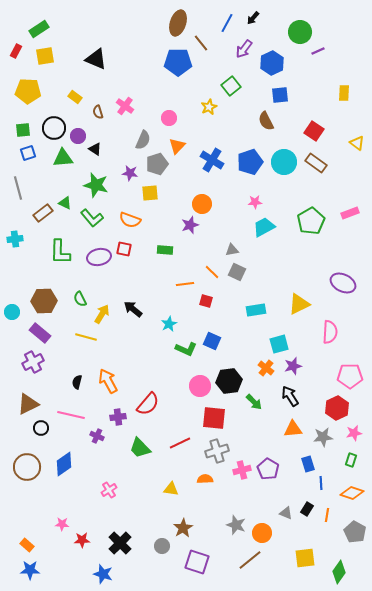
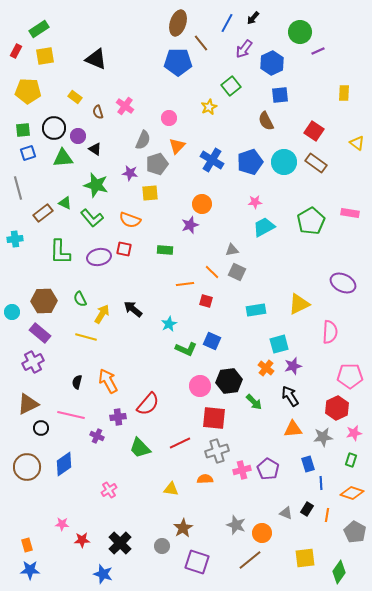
pink rectangle at (350, 213): rotated 30 degrees clockwise
orange rectangle at (27, 545): rotated 32 degrees clockwise
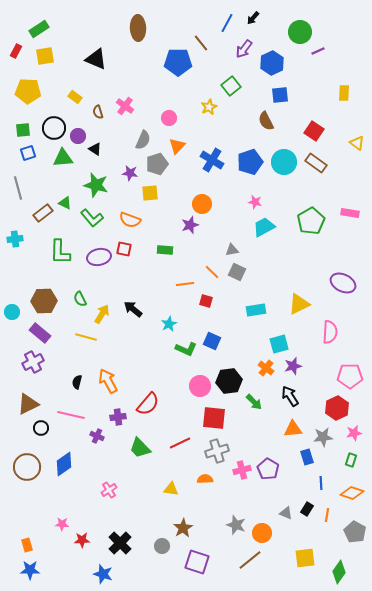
brown ellipse at (178, 23): moved 40 px left, 5 px down; rotated 20 degrees counterclockwise
pink star at (255, 202): rotated 16 degrees clockwise
blue rectangle at (308, 464): moved 1 px left, 7 px up
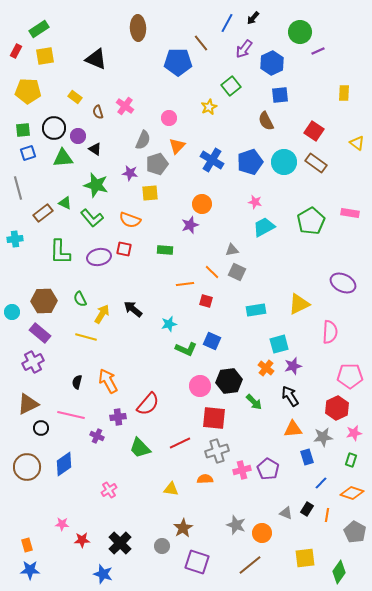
cyan star at (169, 324): rotated 14 degrees clockwise
blue line at (321, 483): rotated 48 degrees clockwise
brown line at (250, 560): moved 5 px down
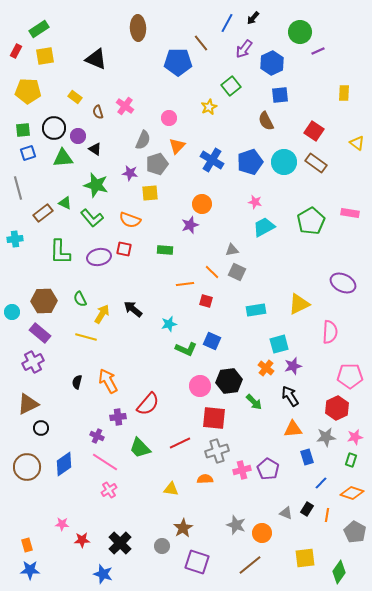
pink line at (71, 415): moved 34 px right, 47 px down; rotated 20 degrees clockwise
pink star at (354, 433): moved 1 px right, 4 px down
gray star at (323, 437): moved 3 px right
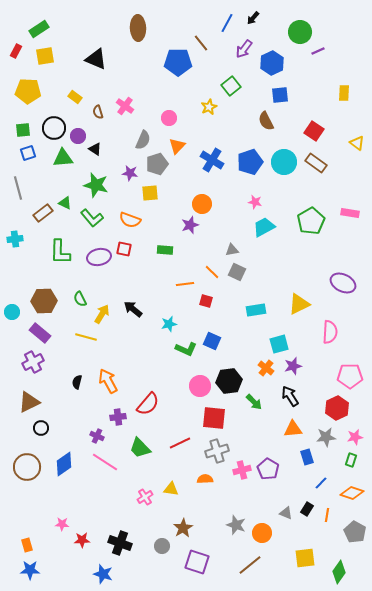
brown triangle at (28, 404): moved 1 px right, 2 px up
pink cross at (109, 490): moved 36 px right, 7 px down
black cross at (120, 543): rotated 25 degrees counterclockwise
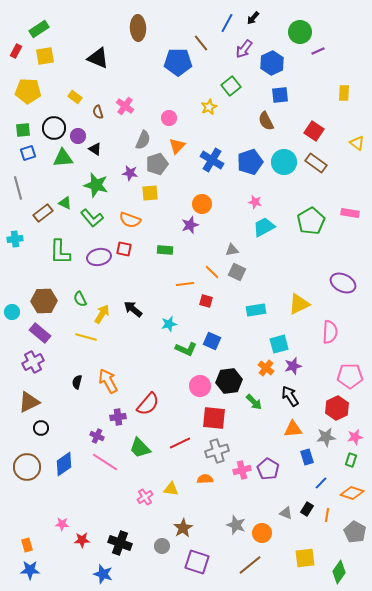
black triangle at (96, 59): moved 2 px right, 1 px up
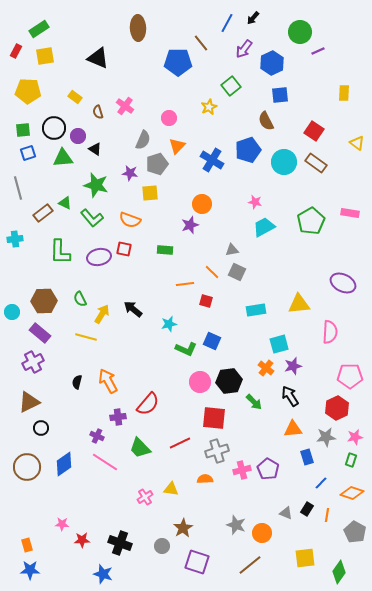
blue pentagon at (250, 162): moved 2 px left, 12 px up
yellow triangle at (299, 304): rotated 20 degrees clockwise
pink circle at (200, 386): moved 4 px up
